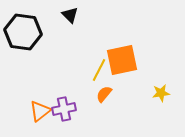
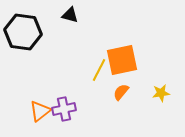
black triangle: rotated 30 degrees counterclockwise
orange semicircle: moved 17 px right, 2 px up
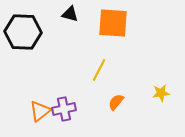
black triangle: moved 1 px up
black hexagon: rotated 6 degrees counterclockwise
orange square: moved 9 px left, 37 px up; rotated 16 degrees clockwise
orange semicircle: moved 5 px left, 10 px down
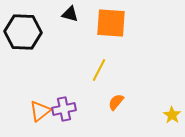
orange square: moved 2 px left
yellow star: moved 11 px right, 22 px down; rotated 30 degrees counterclockwise
